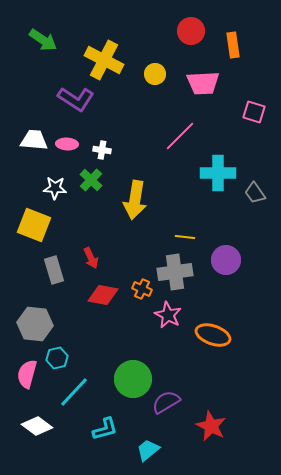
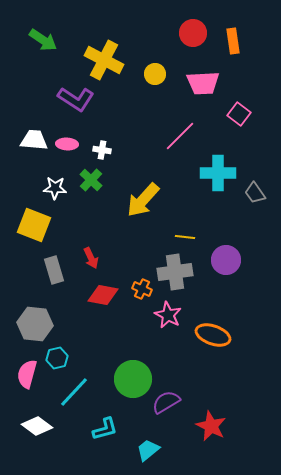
red circle: moved 2 px right, 2 px down
orange rectangle: moved 4 px up
pink square: moved 15 px left, 2 px down; rotated 20 degrees clockwise
yellow arrow: moved 8 px right; rotated 33 degrees clockwise
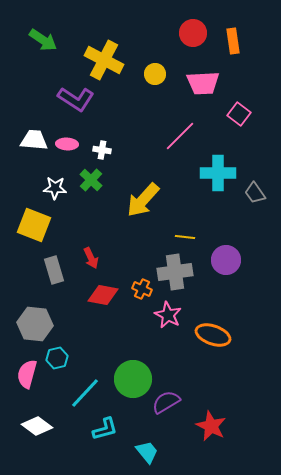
cyan line: moved 11 px right, 1 px down
cyan trapezoid: moved 1 px left, 2 px down; rotated 90 degrees clockwise
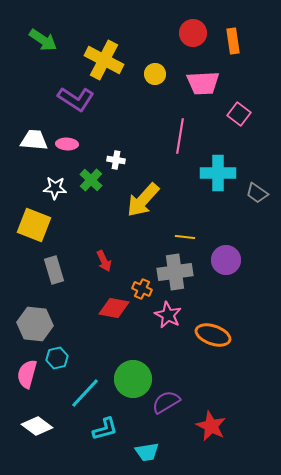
pink line: rotated 36 degrees counterclockwise
white cross: moved 14 px right, 10 px down
gray trapezoid: moved 2 px right; rotated 20 degrees counterclockwise
red arrow: moved 13 px right, 3 px down
red diamond: moved 11 px right, 13 px down
cyan trapezoid: rotated 120 degrees clockwise
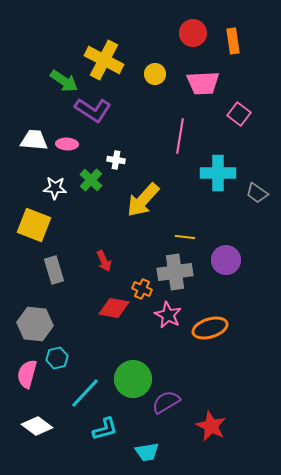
green arrow: moved 21 px right, 41 px down
purple L-shape: moved 17 px right, 11 px down
orange ellipse: moved 3 px left, 7 px up; rotated 36 degrees counterclockwise
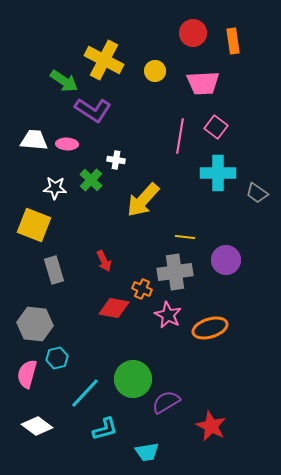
yellow circle: moved 3 px up
pink square: moved 23 px left, 13 px down
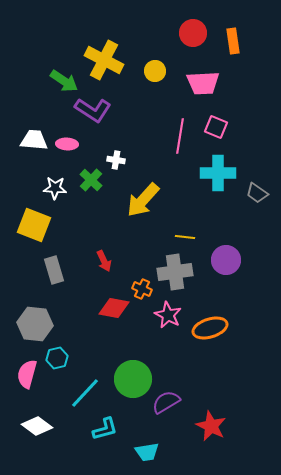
pink square: rotated 15 degrees counterclockwise
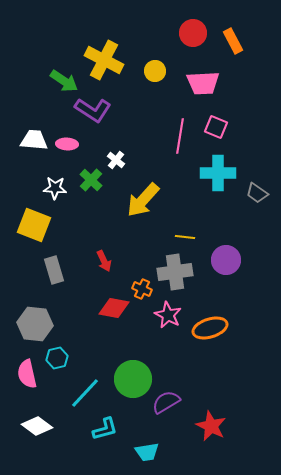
orange rectangle: rotated 20 degrees counterclockwise
white cross: rotated 30 degrees clockwise
pink semicircle: rotated 28 degrees counterclockwise
